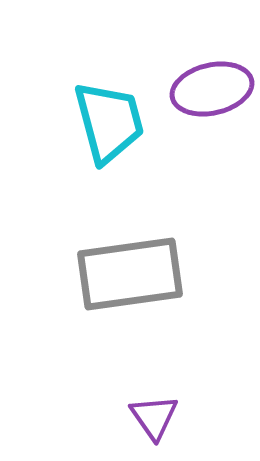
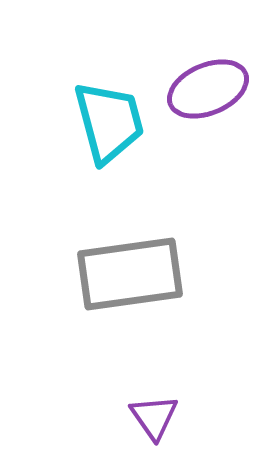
purple ellipse: moved 4 px left; rotated 10 degrees counterclockwise
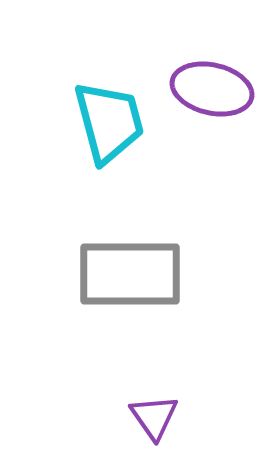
purple ellipse: moved 4 px right; rotated 36 degrees clockwise
gray rectangle: rotated 8 degrees clockwise
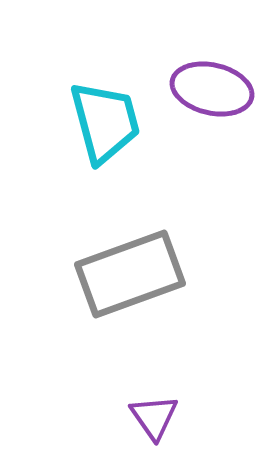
cyan trapezoid: moved 4 px left
gray rectangle: rotated 20 degrees counterclockwise
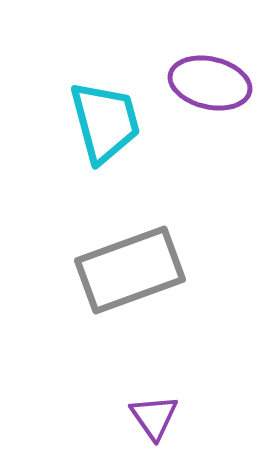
purple ellipse: moved 2 px left, 6 px up
gray rectangle: moved 4 px up
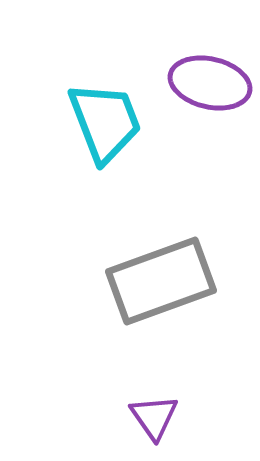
cyan trapezoid: rotated 6 degrees counterclockwise
gray rectangle: moved 31 px right, 11 px down
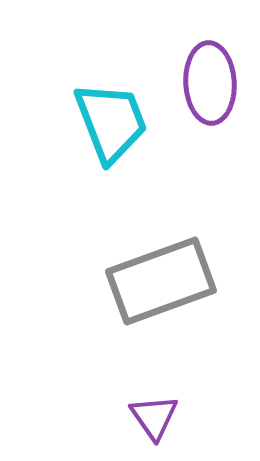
purple ellipse: rotated 74 degrees clockwise
cyan trapezoid: moved 6 px right
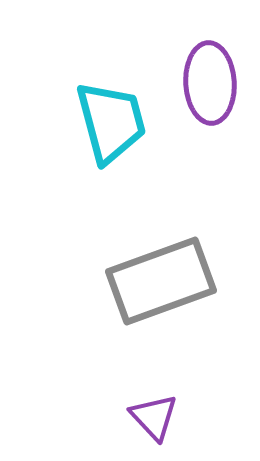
cyan trapezoid: rotated 6 degrees clockwise
purple triangle: rotated 8 degrees counterclockwise
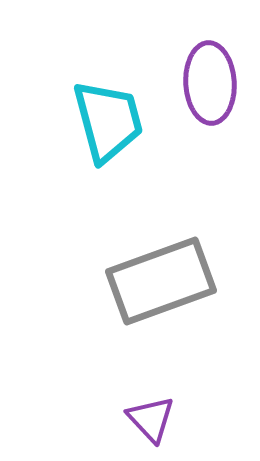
cyan trapezoid: moved 3 px left, 1 px up
purple triangle: moved 3 px left, 2 px down
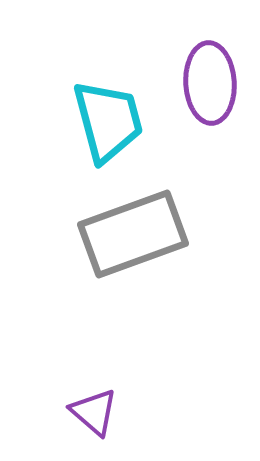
gray rectangle: moved 28 px left, 47 px up
purple triangle: moved 57 px left, 7 px up; rotated 6 degrees counterclockwise
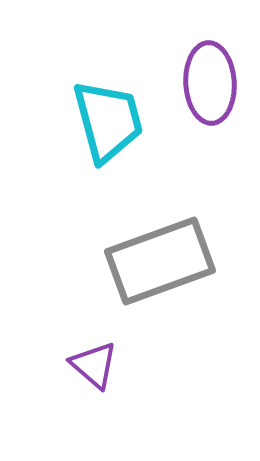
gray rectangle: moved 27 px right, 27 px down
purple triangle: moved 47 px up
